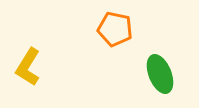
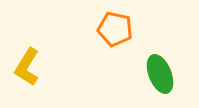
yellow L-shape: moved 1 px left
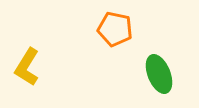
green ellipse: moved 1 px left
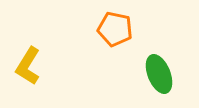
yellow L-shape: moved 1 px right, 1 px up
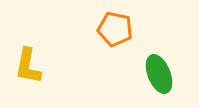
yellow L-shape: rotated 21 degrees counterclockwise
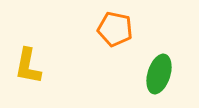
green ellipse: rotated 39 degrees clockwise
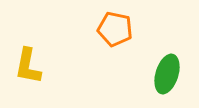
green ellipse: moved 8 px right
